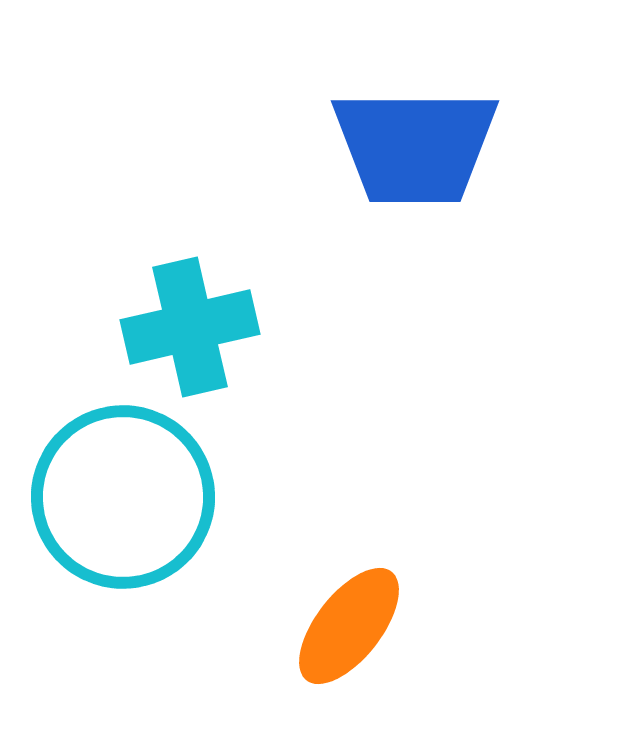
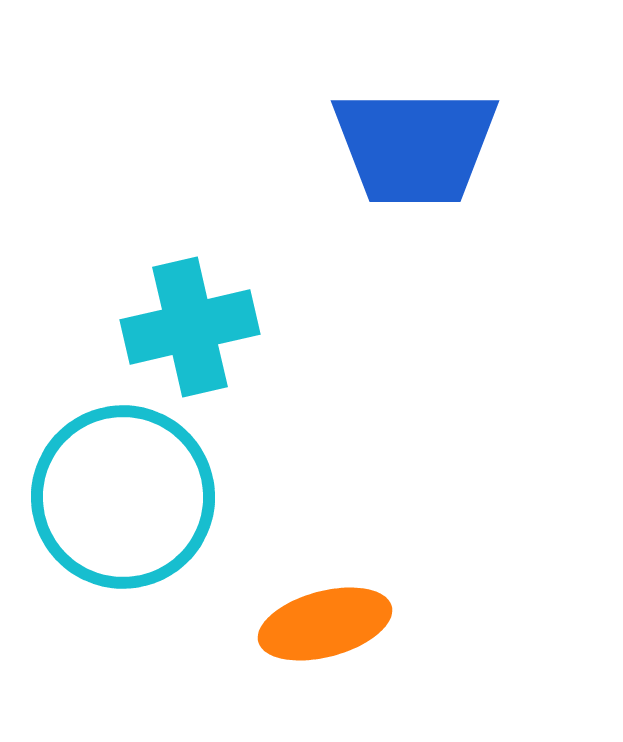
orange ellipse: moved 24 px left, 2 px up; rotated 37 degrees clockwise
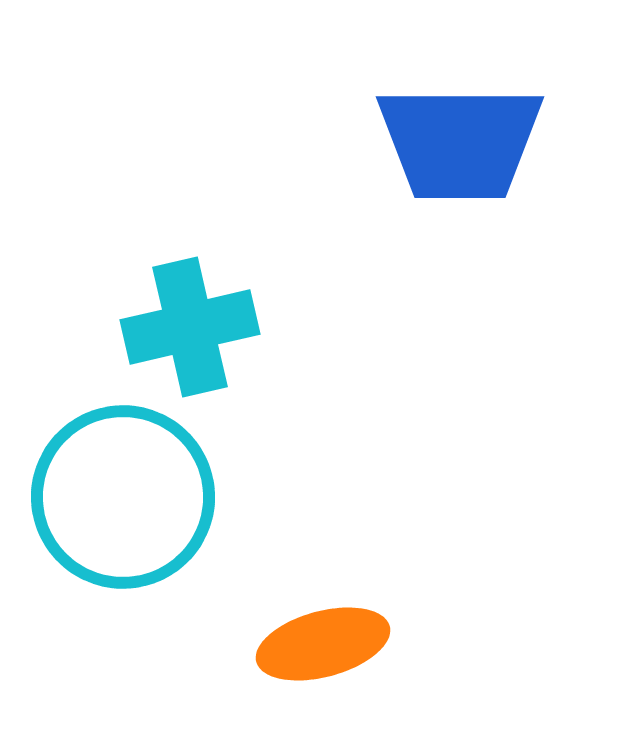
blue trapezoid: moved 45 px right, 4 px up
orange ellipse: moved 2 px left, 20 px down
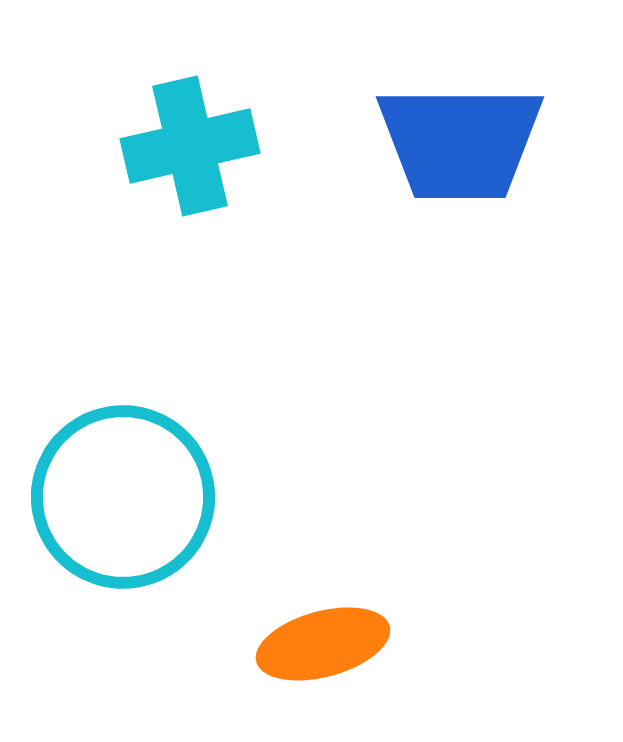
cyan cross: moved 181 px up
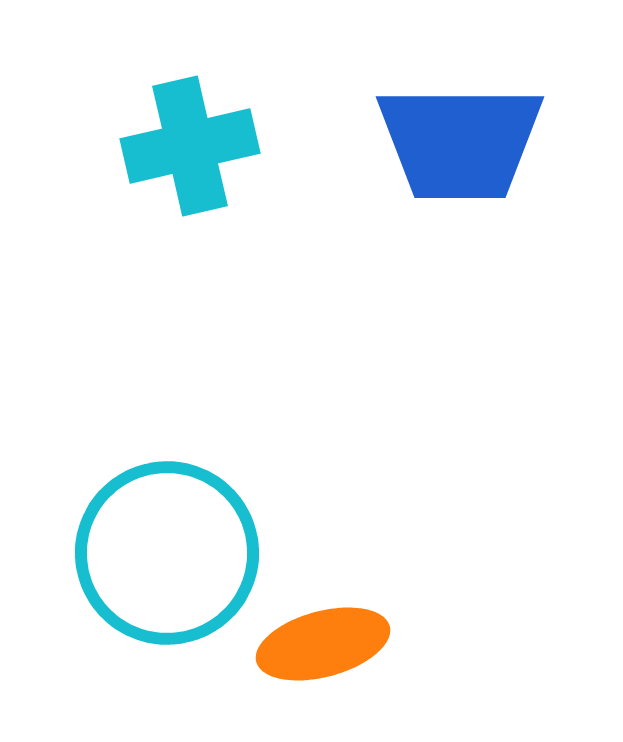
cyan circle: moved 44 px right, 56 px down
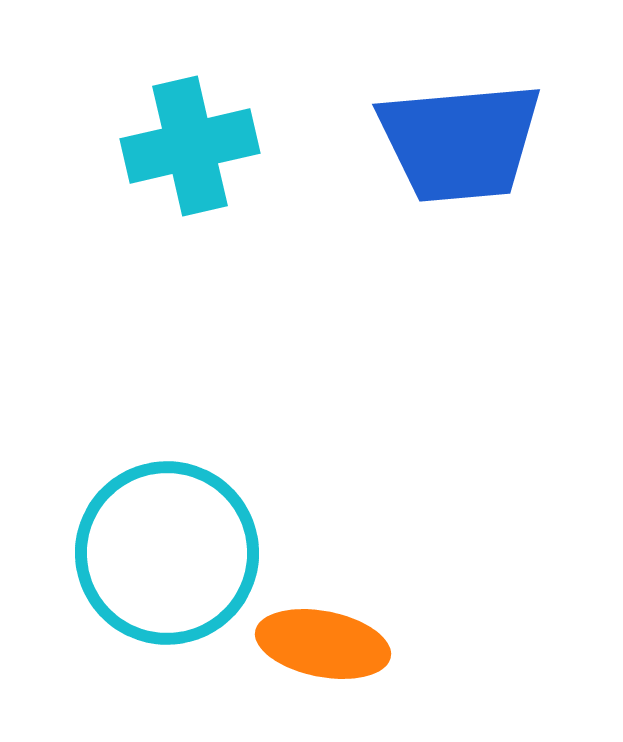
blue trapezoid: rotated 5 degrees counterclockwise
orange ellipse: rotated 26 degrees clockwise
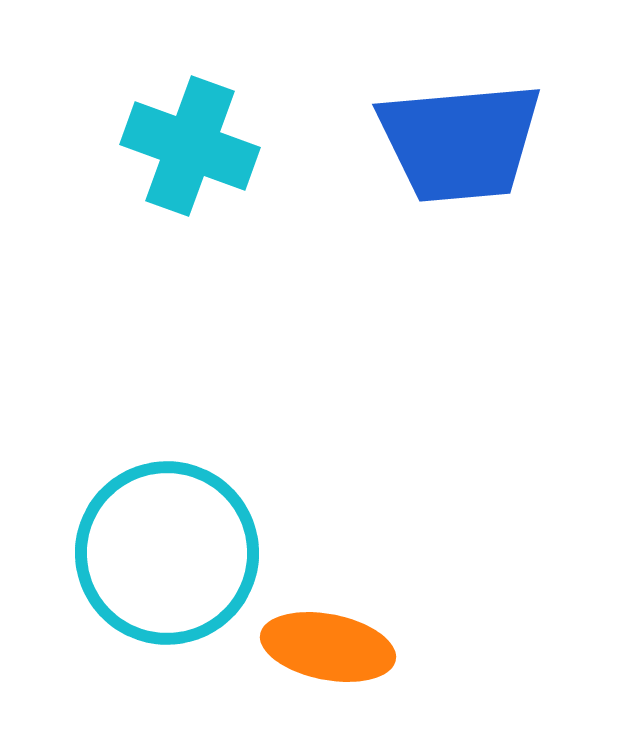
cyan cross: rotated 33 degrees clockwise
orange ellipse: moved 5 px right, 3 px down
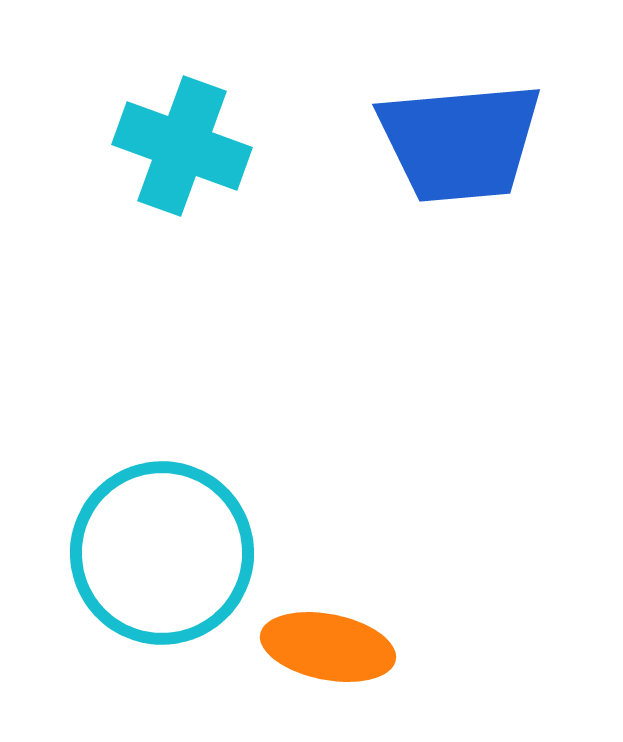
cyan cross: moved 8 px left
cyan circle: moved 5 px left
